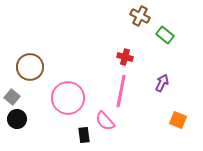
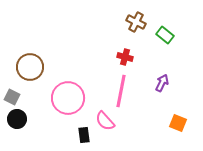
brown cross: moved 4 px left, 6 px down
gray square: rotated 14 degrees counterclockwise
orange square: moved 3 px down
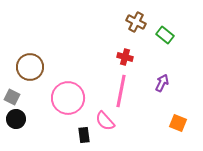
black circle: moved 1 px left
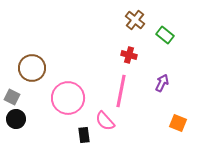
brown cross: moved 1 px left, 2 px up; rotated 12 degrees clockwise
red cross: moved 4 px right, 2 px up
brown circle: moved 2 px right, 1 px down
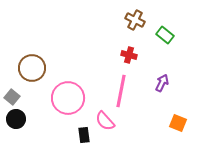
brown cross: rotated 12 degrees counterclockwise
gray square: rotated 14 degrees clockwise
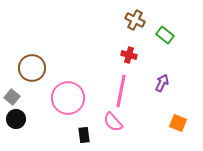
pink semicircle: moved 8 px right, 1 px down
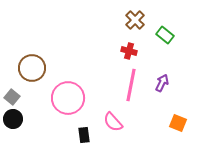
brown cross: rotated 18 degrees clockwise
red cross: moved 4 px up
pink line: moved 10 px right, 6 px up
black circle: moved 3 px left
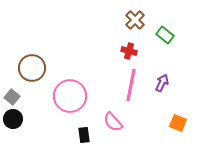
pink circle: moved 2 px right, 2 px up
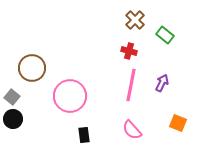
pink semicircle: moved 19 px right, 8 px down
